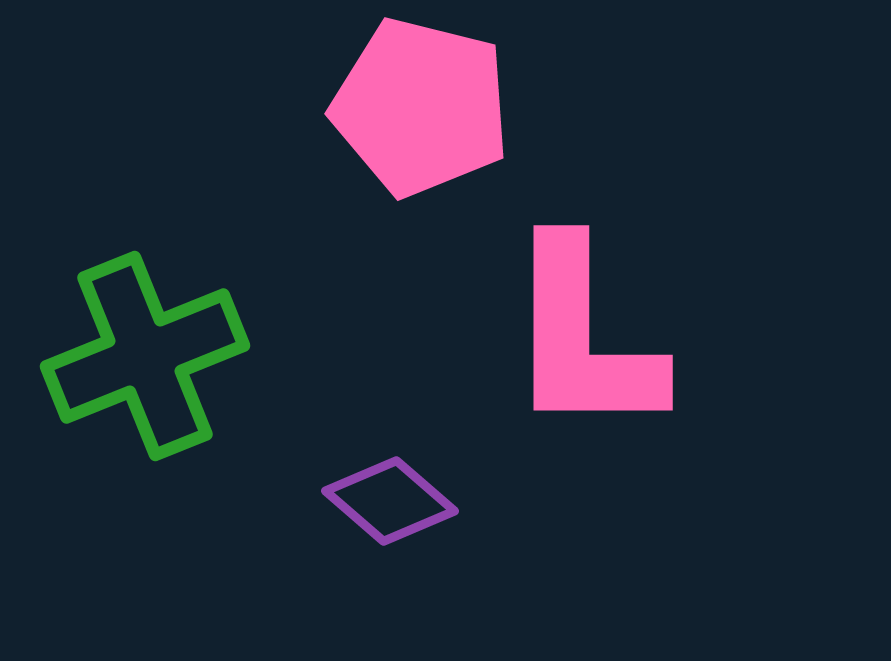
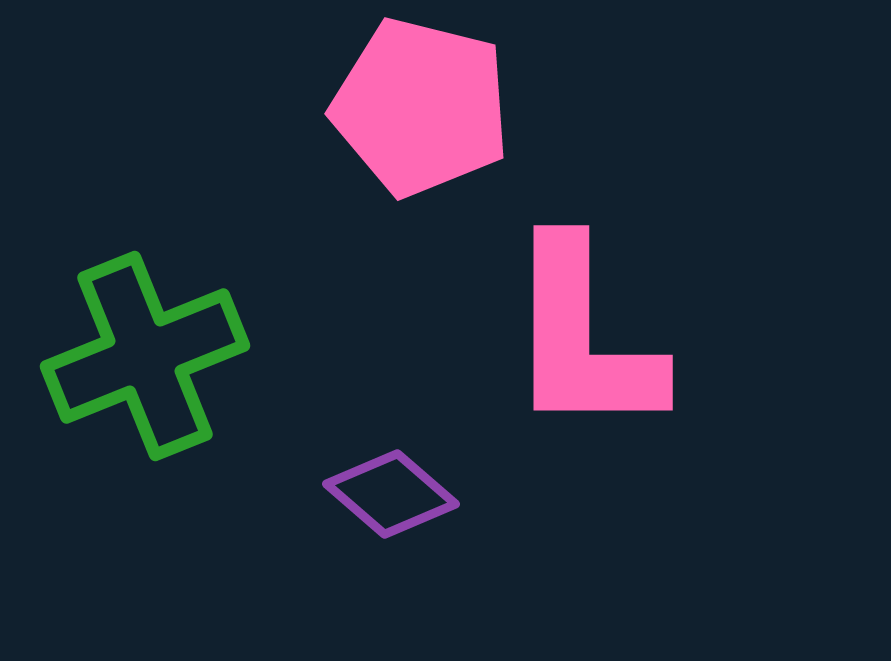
purple diamond: moved 1 px right, 7 px up
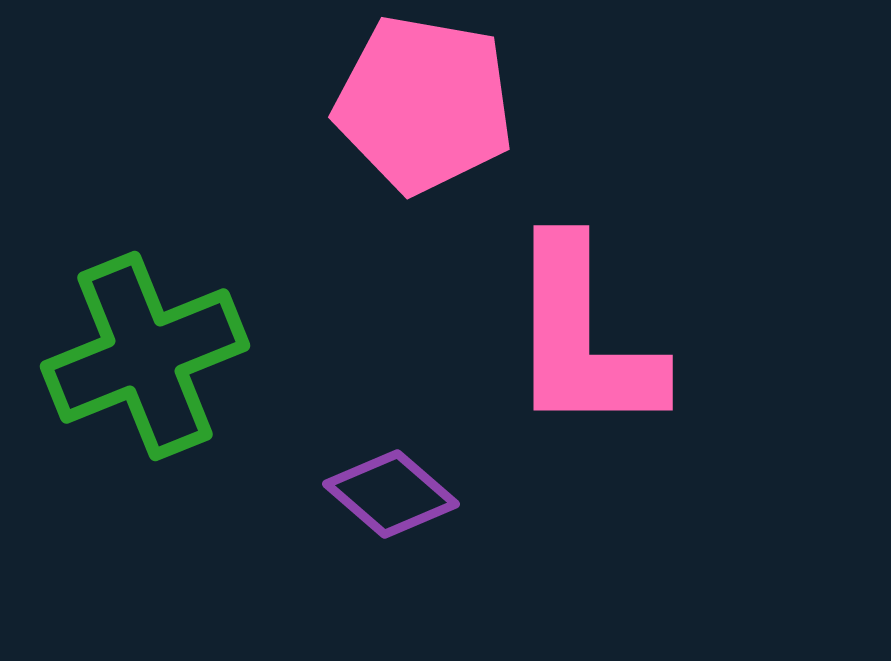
pink pentagon: moved 3 px right, 3 px up; rotated 4 degrees counterclockwise
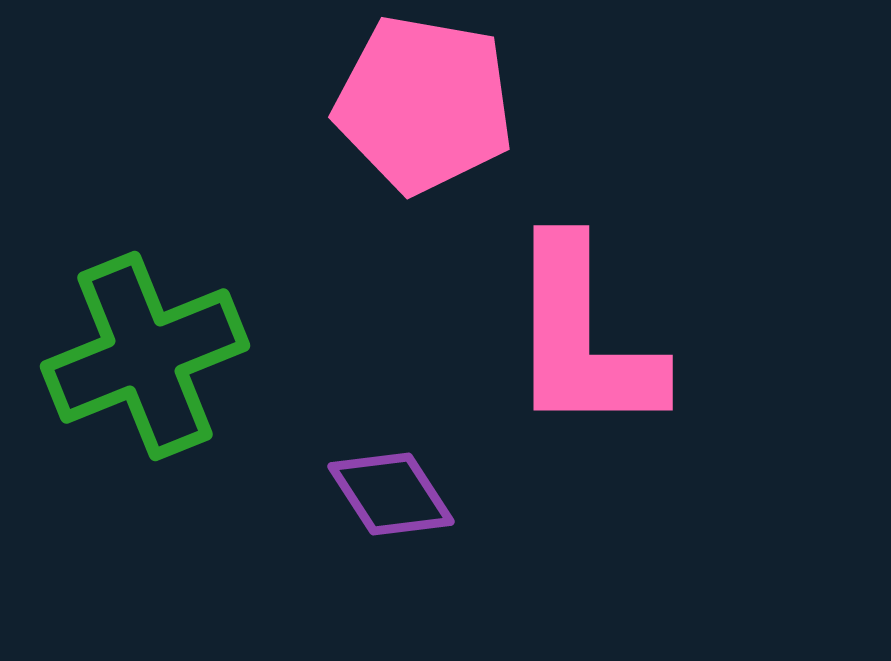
purple diamond: rotated 16 degrees clockwise
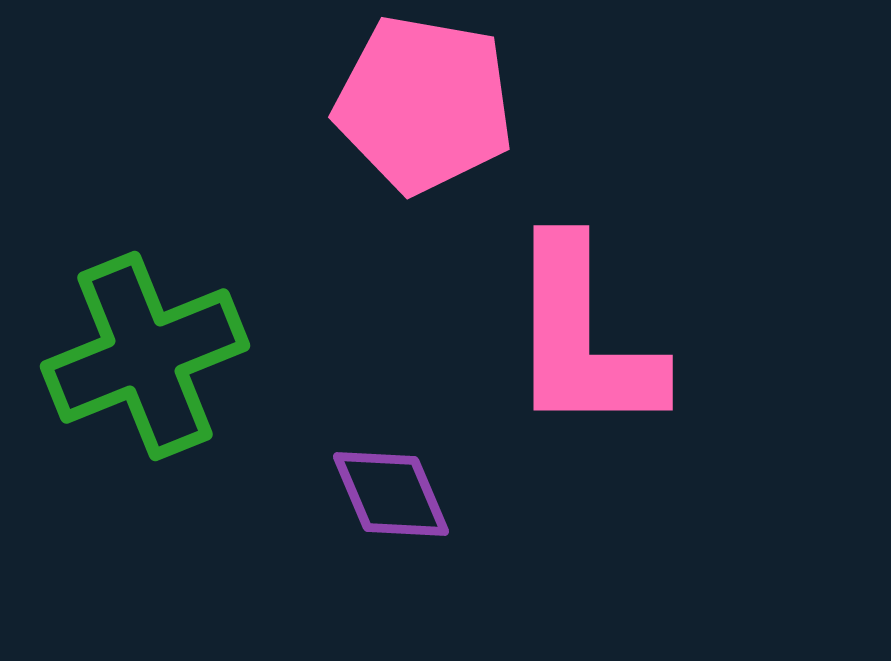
purple diamond: rotated 10 degrees clockwise
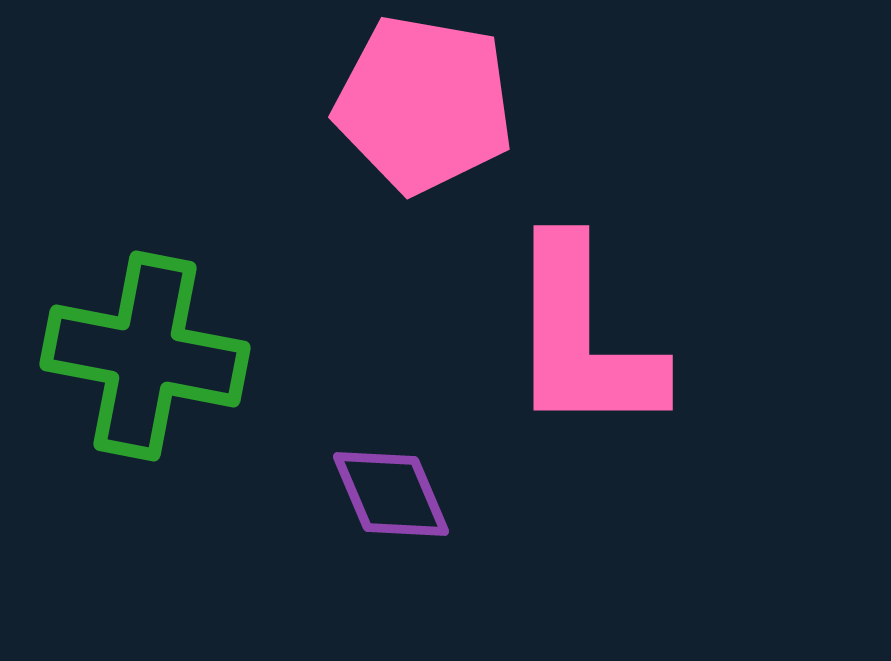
green cross: rotated 33 degrees clockwise
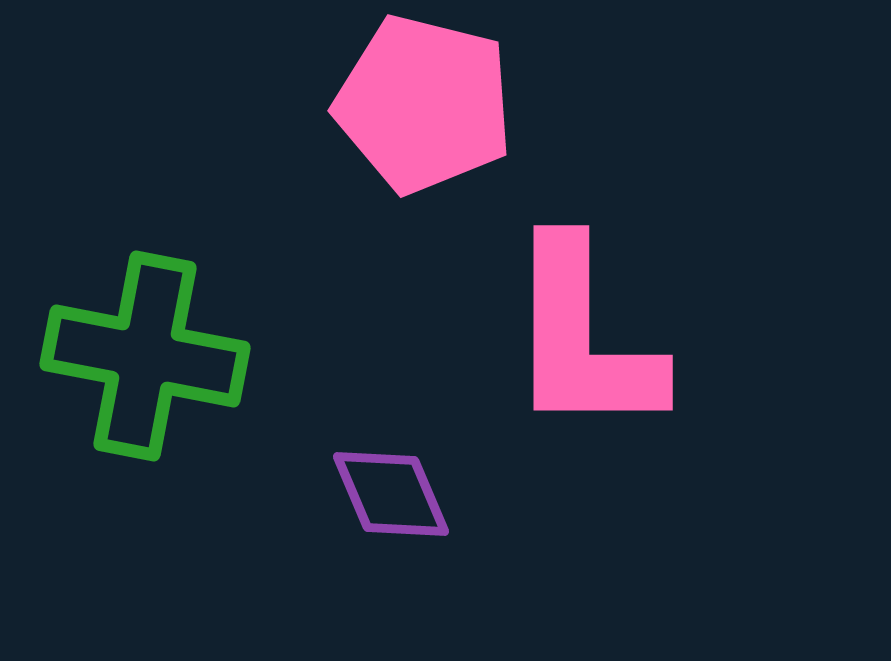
pink pentagon: rotated 4 degrees clockwise
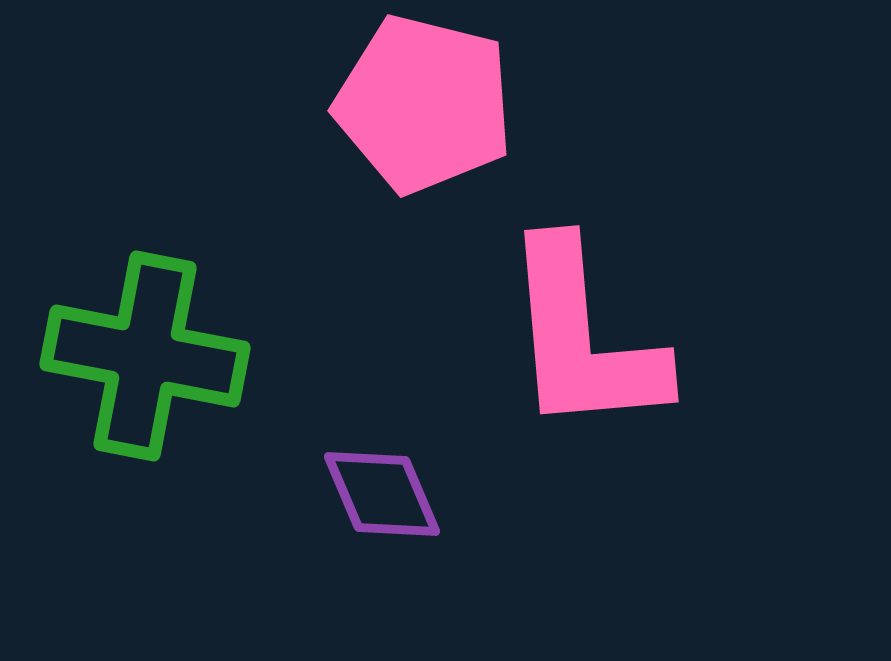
pink L-shape: rotated 5 degrees counterclockwise
purple diamond: moved 9 px left
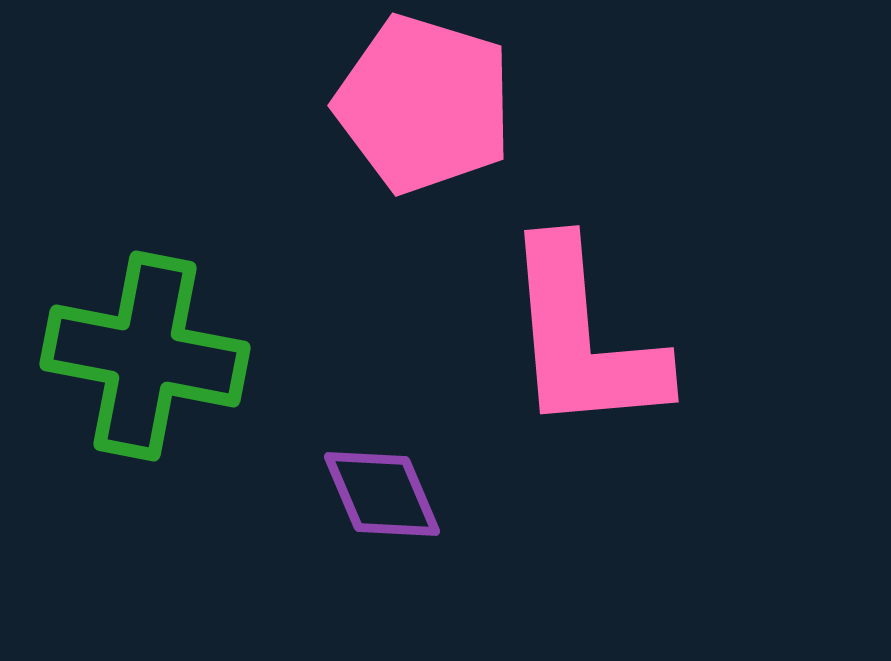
pink pentagon: rotated 3 degrees clockwise
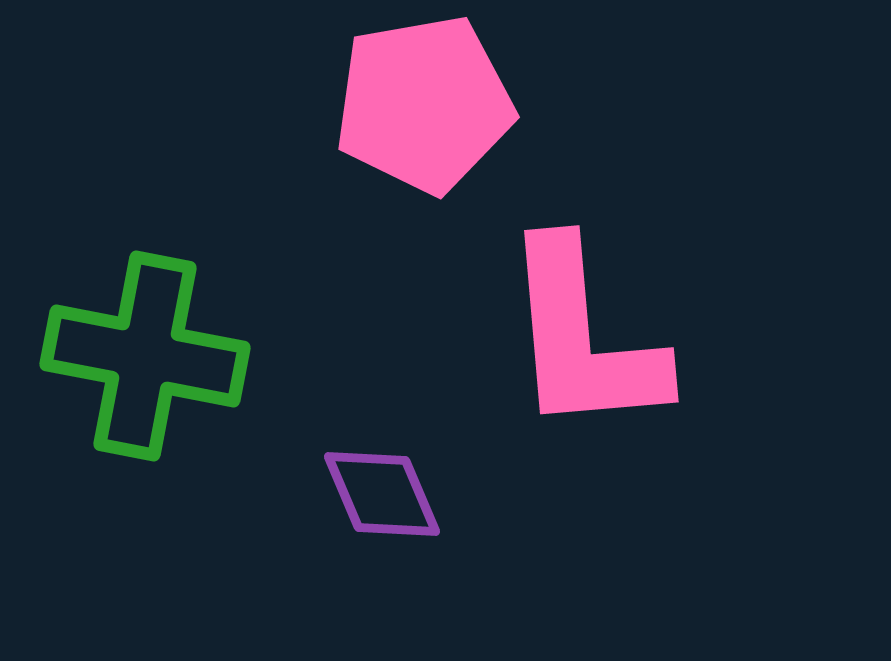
pink pentagon: rotated 27 degrees counterclockwise
